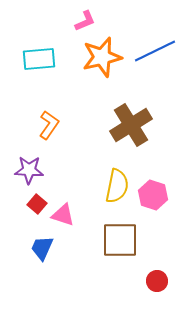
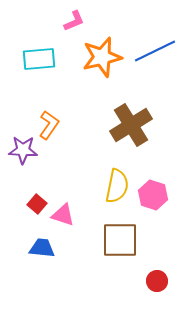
pink L-shape: moved 11 px left
purple star: moved 6 px left, 20 px up
blue trapezoid: rotated 72 degrees clockwise
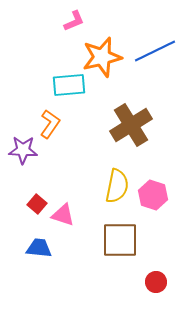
cyan rectangle: moved 30 px right, 26 px down
orange L-shape: moved 1 px right, 1 px up
blue trapezoid: moved 3 px left
red circle: moved 1 px left, 1 px down
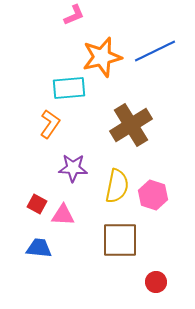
pink L-shape: moved 6 px up
cyan rectangle: moved 3 px down
purple star: moved 50 px right, 18 px down
red square: rotated 12 degrees counterclockwise
pink triangle: rotated 15 degrees counterclockwise
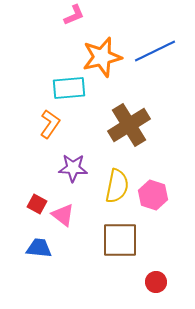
brown cross: moved 2 px left
pink triangle: rotated 35 degrees clockwise
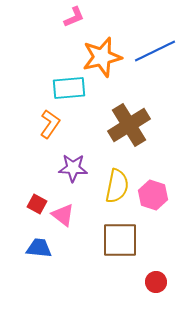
pink L-shape: moved 2 px down
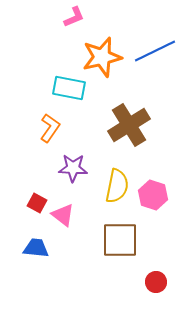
cyan rectangle: rotated 16 degrees clockwise
orange L-shape: moved 4 px down
red square: moved 1 px up
blue trapezoid: moved 3 px left
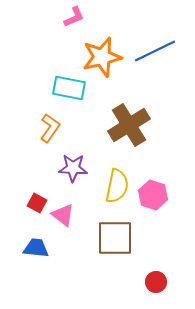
brown square: moved 5 px left, 2 px up
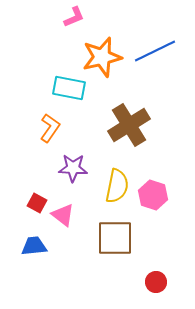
blue trapezoid: moved 2 px left, 2 px up; rotated 12 degrees counterclockwise
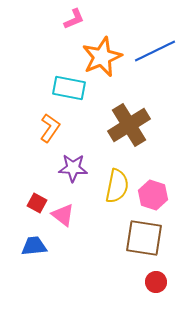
pink L-shape: moved 2 px down
orange star: rotated 9 degrees counterclockwise
brown square: moved 29 px right; rotated 9 degrees clockwise
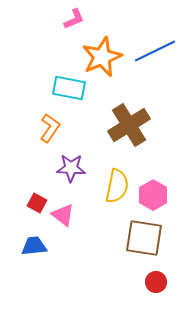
purple star: moved 2 px left
pink hexagon: rotated 12 degrees clockwise
